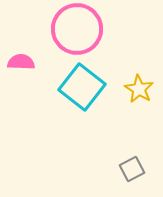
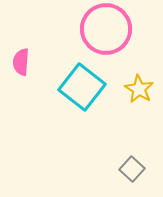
pink circle: moved 29 px right
pink semicircle: rotated 88 degrees counterclockwise
gray square: rotated 20 degrees counterclockwise
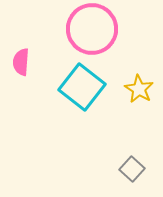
pink circle: moved 14 px left
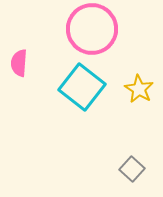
pink semicircle: moved 2 px left, 1 px down
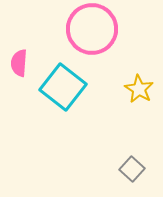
cyan square: moved 19 px left
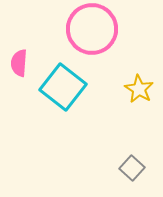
gray square: moved 1 px up
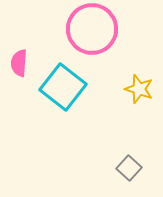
yellow star: rotated 12 degrees counterclockwise
gray square: moved 3 px left
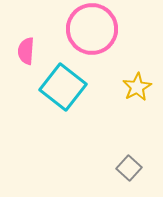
pink semicircle: moved 7 px right, 12 px up
yellow star: moved 2 px left, 2 px up; rotated 24 degrees clockwise
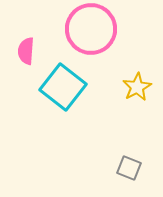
pink circle: moved 1 px left
gray square: rotated 20 degrees counterclockwise
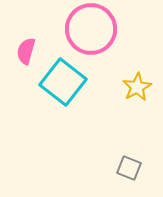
pink semicircle: rotated 12 degrees clockwise
cyan square: moved 5 px up
